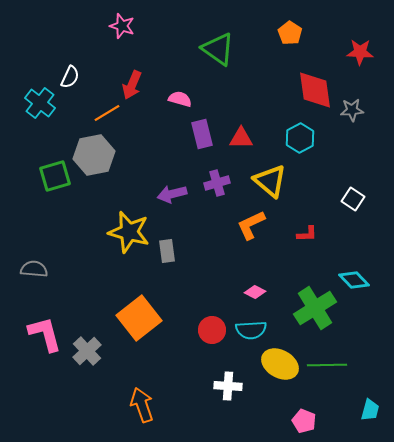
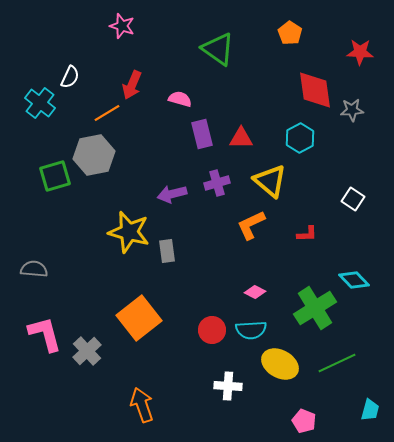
green line: moved 10 px right, 2 px up; rotated 24 degrees counterclockwise
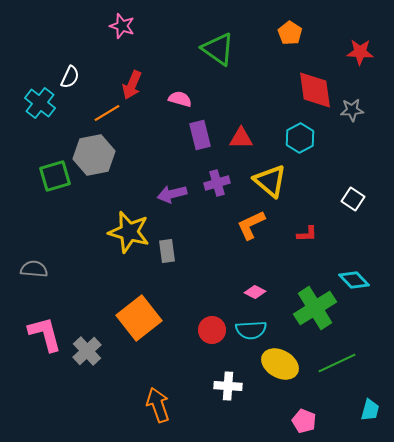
purple rectangle: moved 2 px left, 1 px down
orange arrow: moved 16 px right
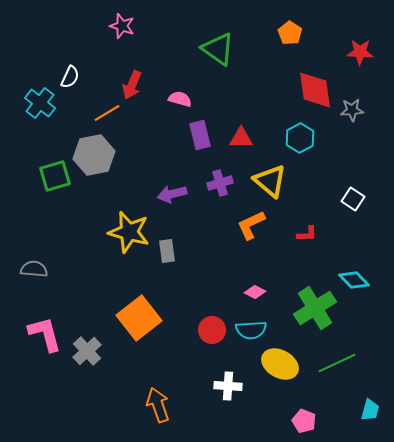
purple cross: moved 3 px right
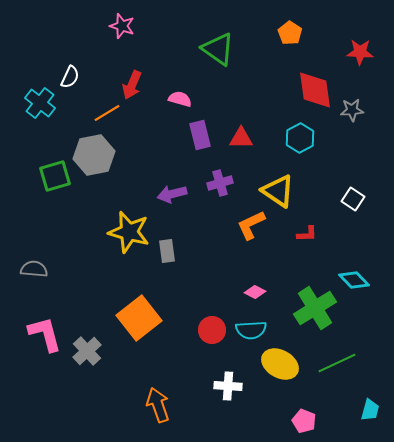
yellow triangle: moved 8 px right, 10 px down; rotated 6 degrees counterclockwise
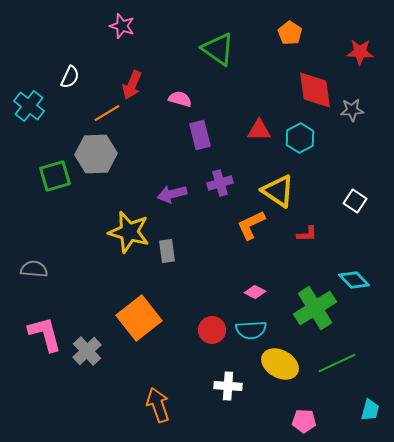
cyan cross: moved 11 px left, 3 px down
red triangle: moved 18 px right, 8 px up
gray hexagon: moved 2 px right, 1 px up; rotated 9 degrees clockwise
white square: moved 2 px right, 2 px down
pink pentagon: rotated 20 degrees counterclockwise
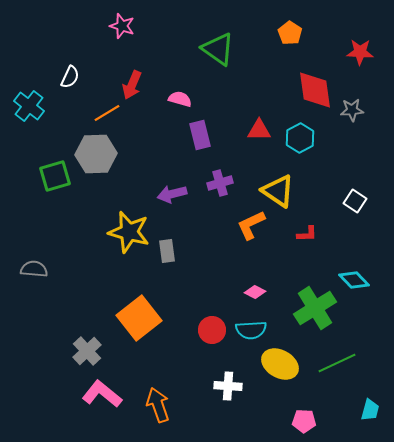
pink L-shape: moved 57 px right, 60 px down; rotated 36 degrees counterclockwise
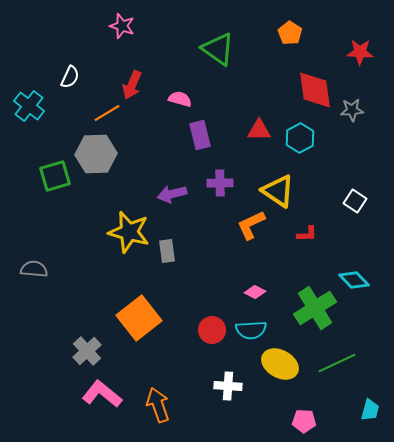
purple cross: rotated 15 degrees clockwise
